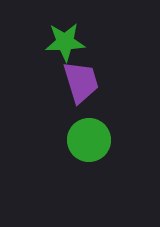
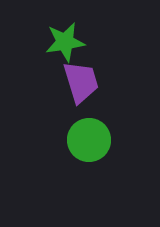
green star: rotated 6 degrees counterclockwise
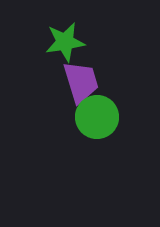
green circle: moved 8 px right, 23 px up
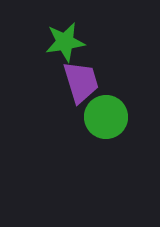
green circle: moved 9 px right
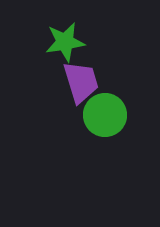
green circle: moved 1 px left, 2 px up
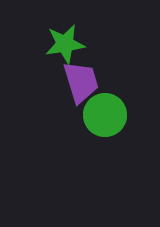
green star: moved 2 px down
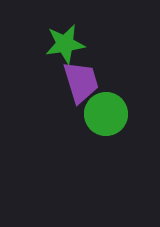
green circle: moved 1 px right, 1 px up
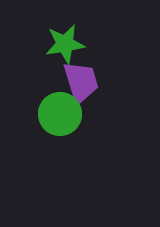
green circle: moved 46 px left
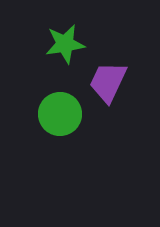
purple trapezoid: moved 27 px right; rotated 138 degrees counterclockwise
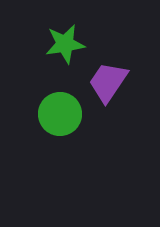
purple trapezoid: rotated 9 degrees clockwise
